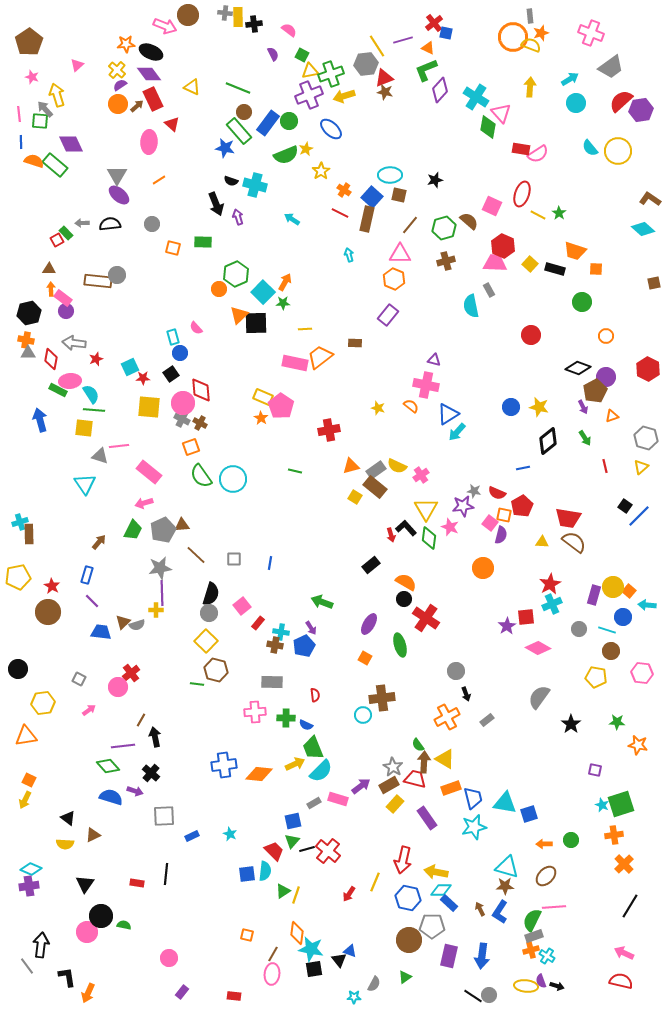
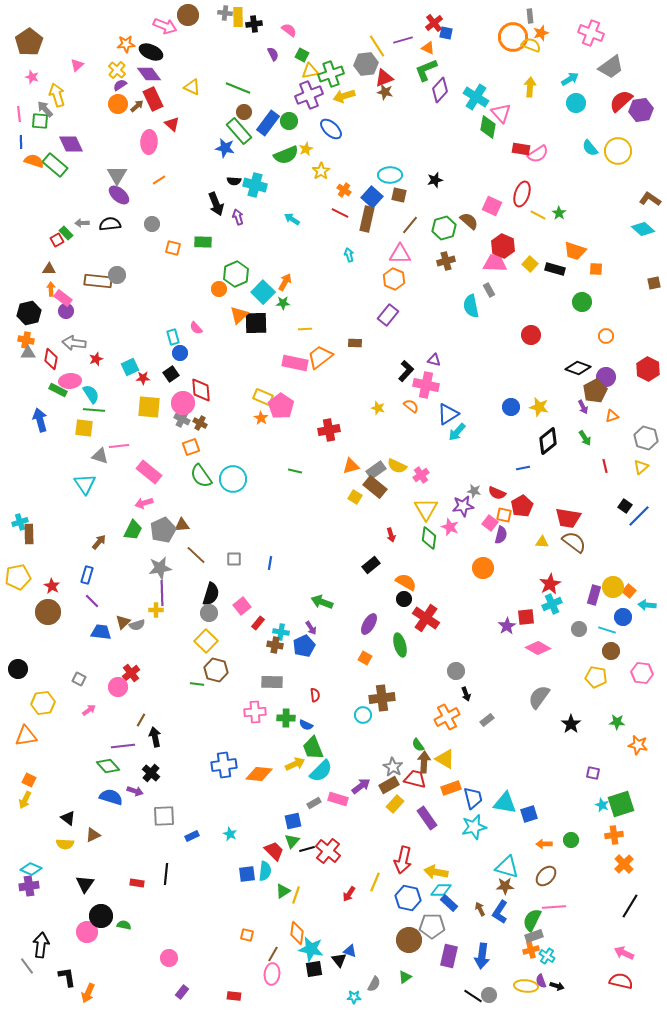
black semicircle at (231, 181): moved 3 px right; rotated 16 degrees counterclockwise
black L-shape at (406, 528): moved 157 px up; rotated 85 degrees clockwise
purple square at (595, 770): moved 2 px left, 3 px down
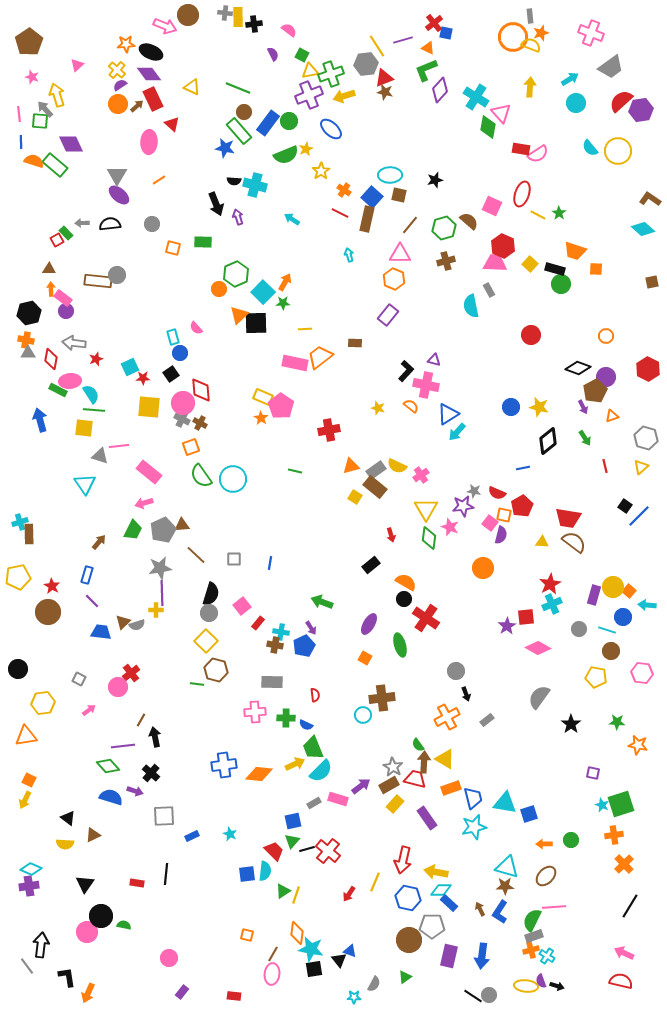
brown square at (654, 283): moved 2 px left, 1 px up
green circle at (582, 302): moved 21 px left, 18 px up
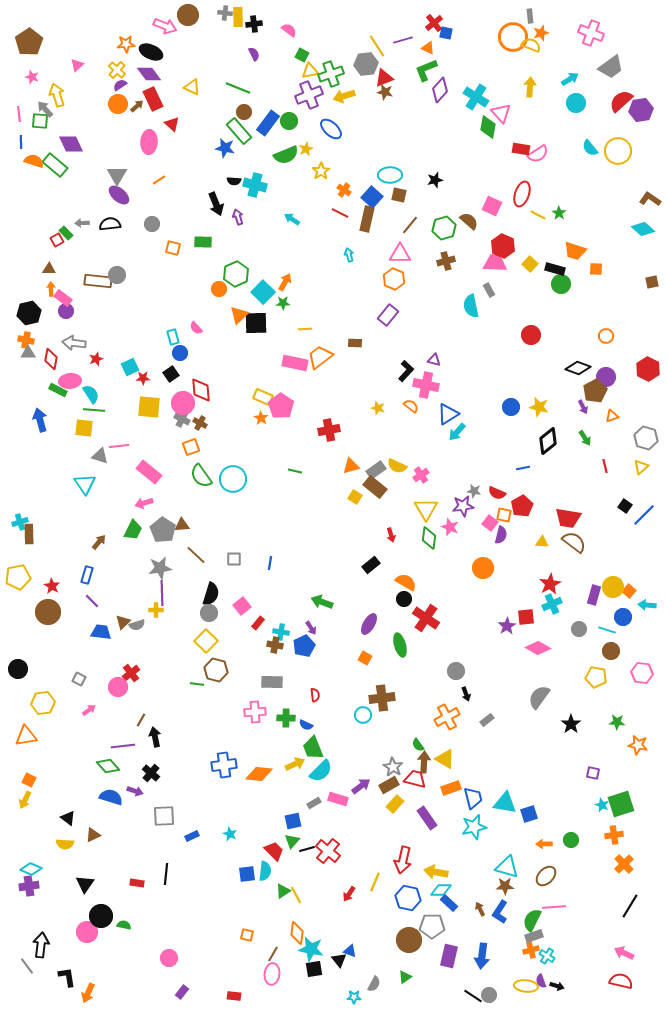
purple semicircle at (273, 54): moved 19 px left
blue line at (639, 516): moved 5 px right, 1 px up
gray pentagon at (163, 530): rotated 15 degrees counterclockwise
yellow line at (296, 895): rotated 48 degrees counterclockwise
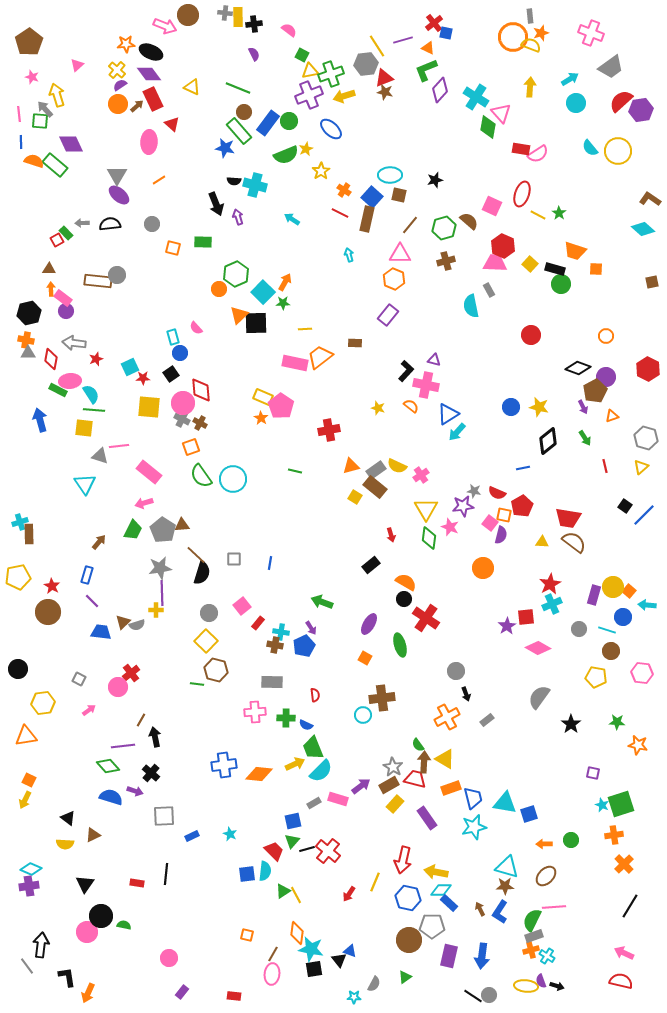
black semicircle at (211, 594): moved 9 px left, 21 px up
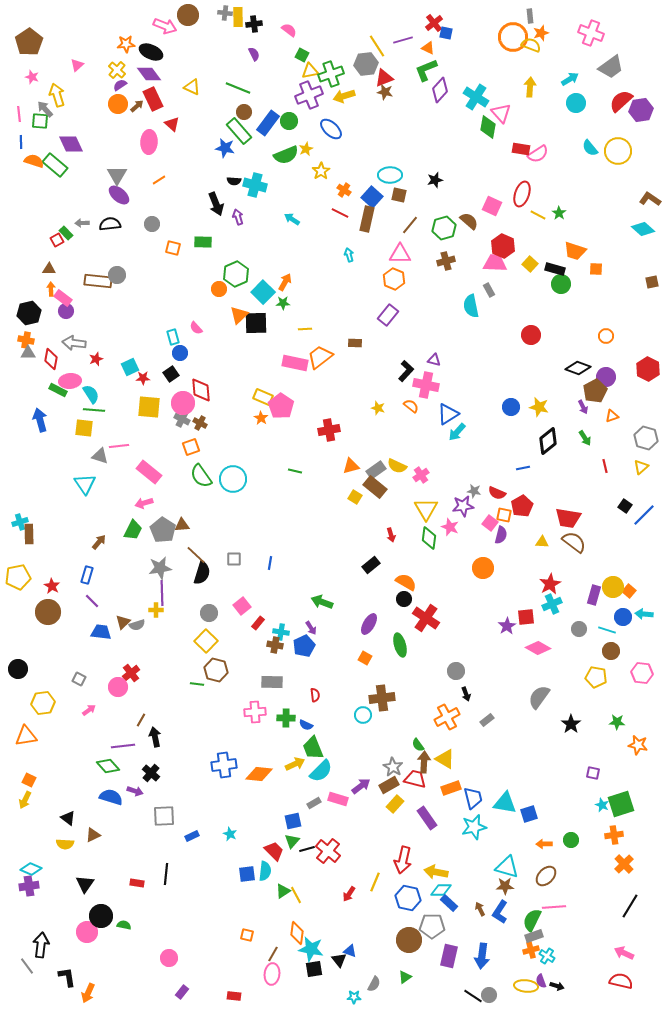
cyan arrow at (647, 605): moved 3 px left, 9 px down
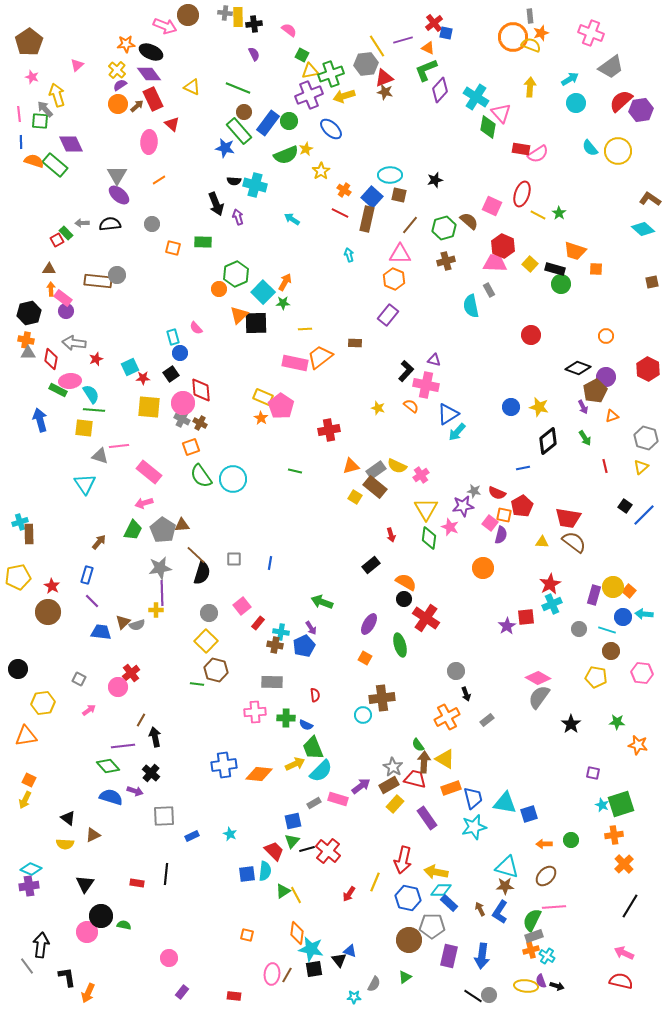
pink diamond at (538, 648): moved 30 px down
brown line at (273, 954): moved 14 px right, 21 px down
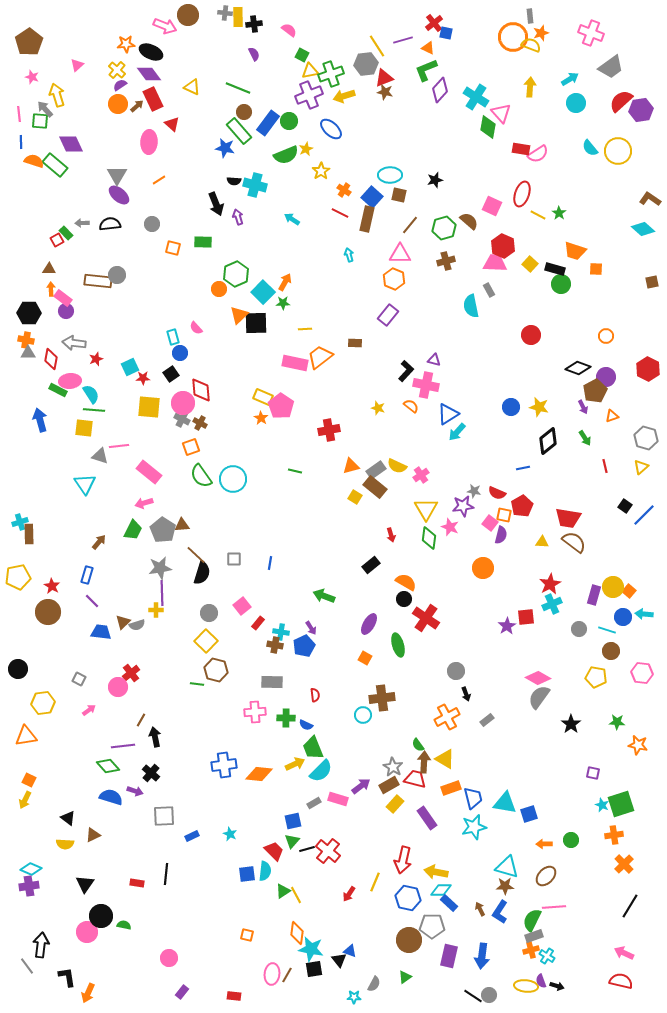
black hexagon at (29, 313): rotated 15 degrees clockwise
green arrow at (322, 602): moved 2 px right, 6 px up
green ellipse at (400, 645): moved 2 px left
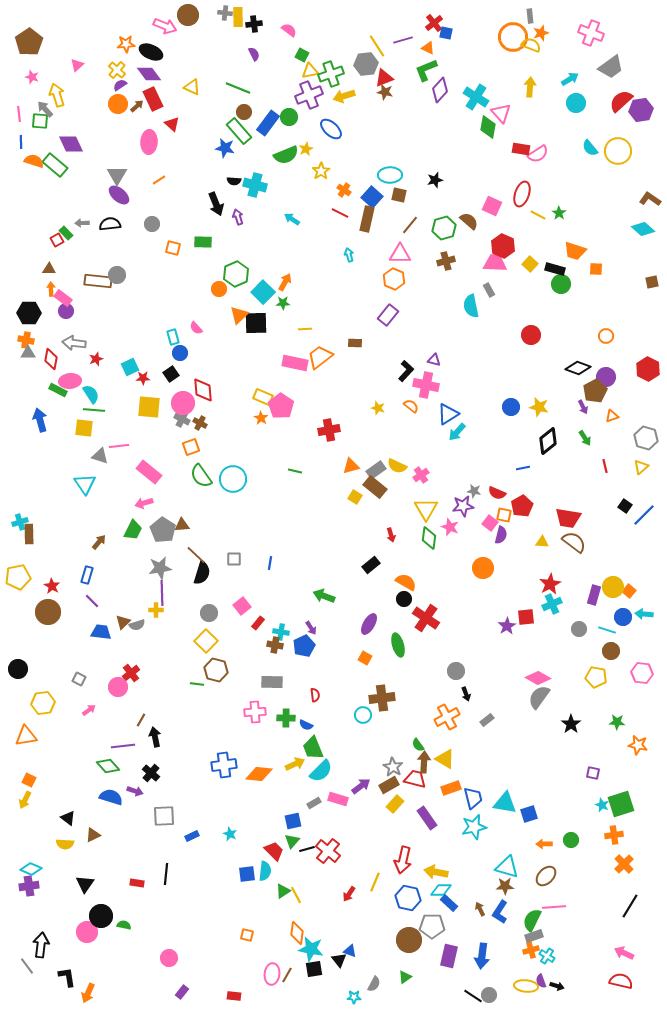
green circle at (289, 121): moved 4 px up
red diamond at (201, 390): moved 2 px right
